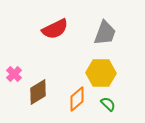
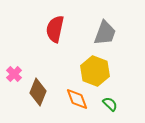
red semicircle: rotated 128 degrees clockwise
yellow hexagon: moved 6 px left, 2 px up; rotated 20 degrees clockwise
brown diamond: rotated 36 degrees counterclockwise
orange diamond: rotated 70 degrees counterclockwise
green semicircle: moved 2 px right
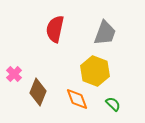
green semicircle: moved 3 px right
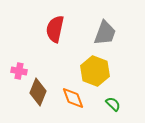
pink cross: moved 5 px right, 3 px up; rotated 35 degrees counterclockwise
orange diamond: moved 4 px left, 1 px up
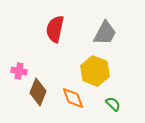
gray trapezoid: rotated 8 degrees clockwise
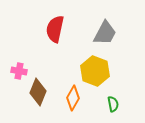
orange diamond: rotated 50 degrees clockwise
green semicircle: rotated 35 degrees clockwise
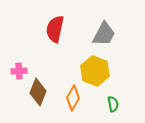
gray trapezoid: moved 1 px left, 1 px down
pink cross: rotated 14 degrees counterclockwise
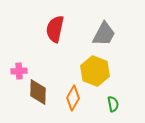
brown diamond: rotated 20 degrees counterclockwise
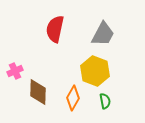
gray trapezoid: moved 1 px left
pink cross: moved 4 px left; rotated 21 degrees counterclockwise
green semicircle: moved 8 px left, 3 px up
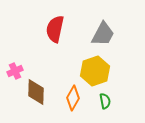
yellow hexagon: rotated 20 degrees clockwise
brown diamond: moved 2 px left
